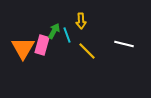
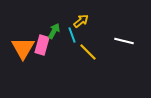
yellow arrow: rotated 126 degrees counterclockwise
cyan line: moved 5 px right
white line: moved 3 px up
yellow line: moved 1 px right, 1 px down
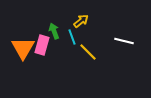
green arrow: rotated 49 degrees counterclockwise
cyan line: moved 2 px down
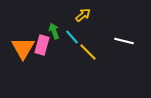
yellow arrow: moved 2 px right, 6 px up
cyan line: rotated 21 degrees counterclockwise
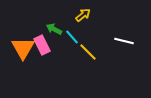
green arrow: moved 2 px up; rotated 42 degrees counterclockwise
pink rectangle: rotated 42 degrees counterclockwise
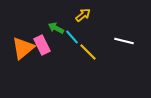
green arrow: moved 2 px right, 1 px up
orange triangle: rotated 20 degrees clockwise
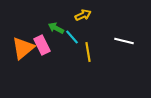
yellow arrow: rotated 14 degrees clockwise
yellow line: rotated 36 degrees clockwise
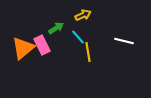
green arrow: rotated 119 degrees clockwise
cyan line: moved 6 px right
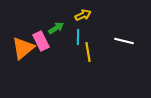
cyan line: rotated 42 degrees clockwise
pink rectangle: moved 1 px left, 4 px up
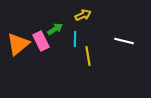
green arrow: moved 1 px left, 1 px down
cyan line: moved 3 px left, 2 px down
orange triangle: moved 5 px left, 4 px up
yellow line: moved 4 px down
